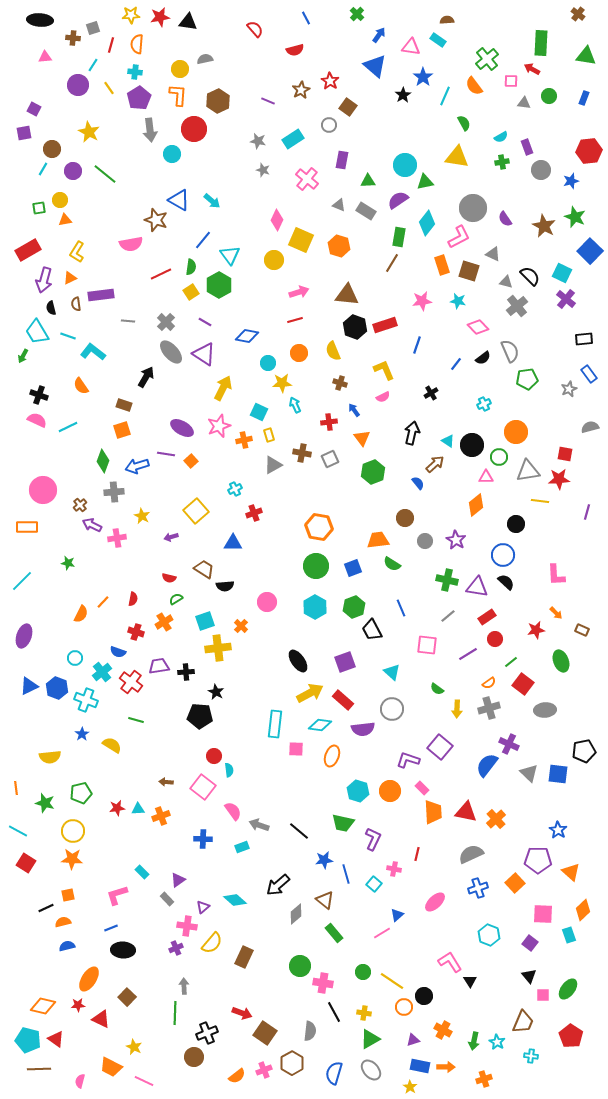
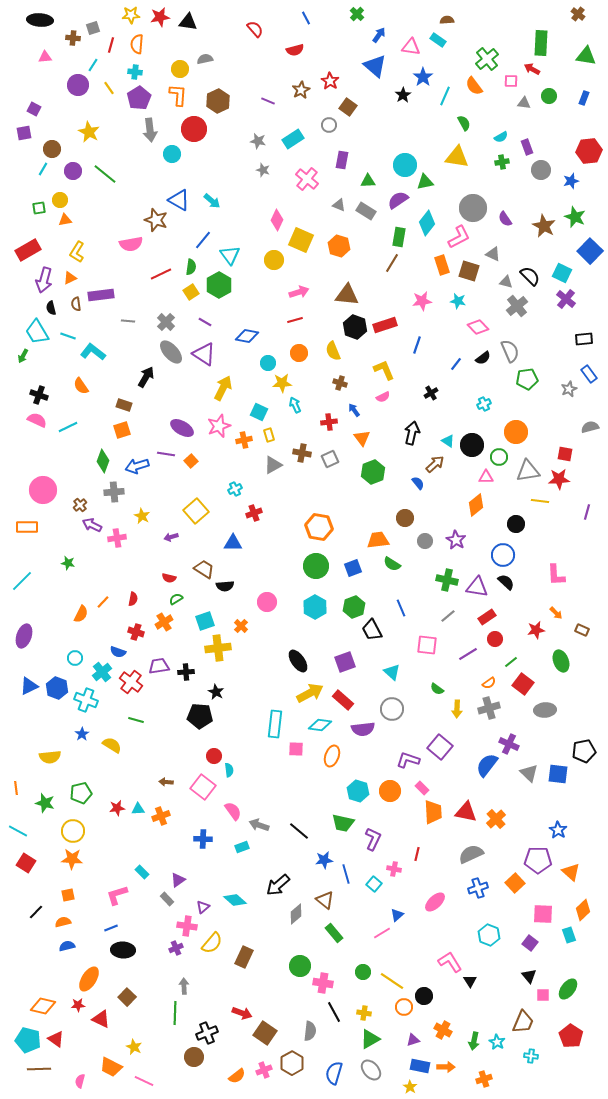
black line at (46, 908): moved 10 px left, 4 px down; rotated 21 degrees counterclockwise
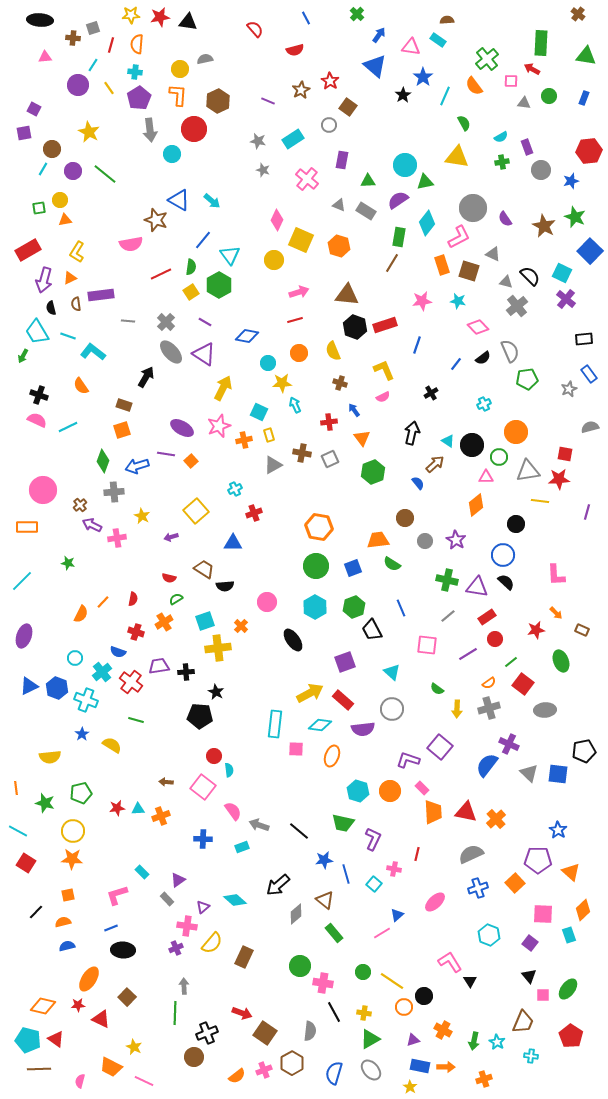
black ellipse at (298, 661): moved 5 px left, 21 px up
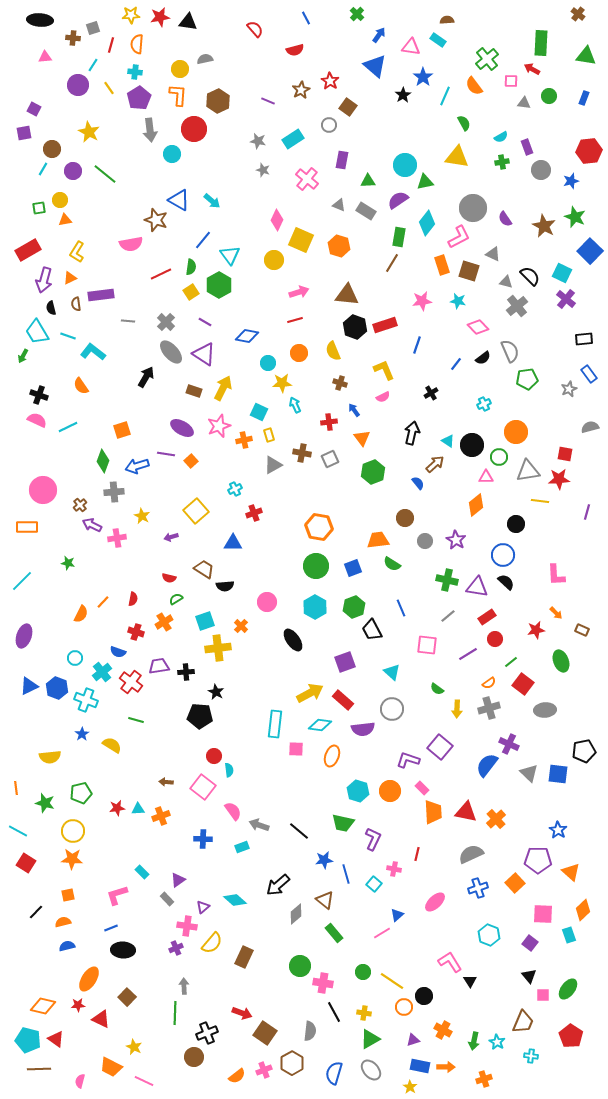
brown rectangle at (124, 405): moved 70 px right, 14 px up
